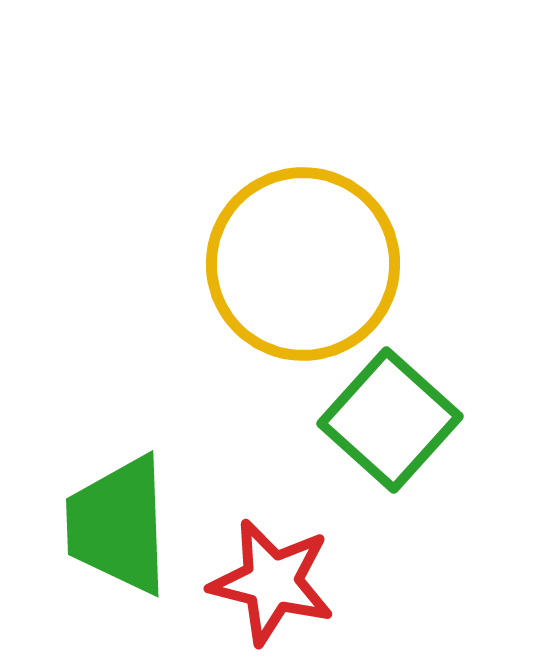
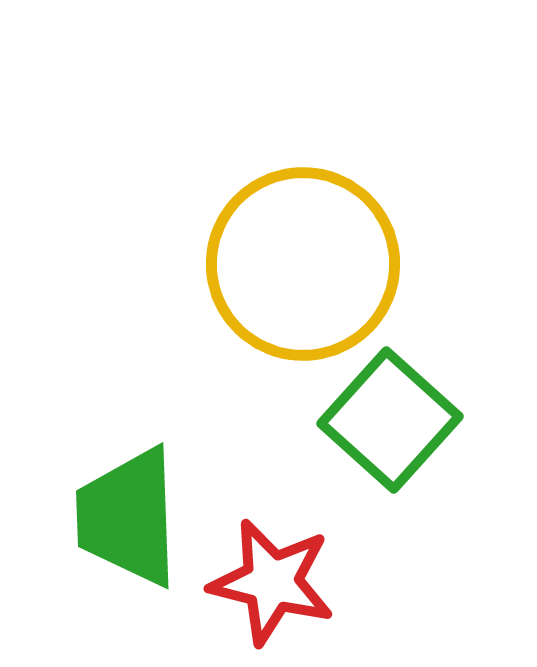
green trapezoid: moved 10 px right, 8 px up
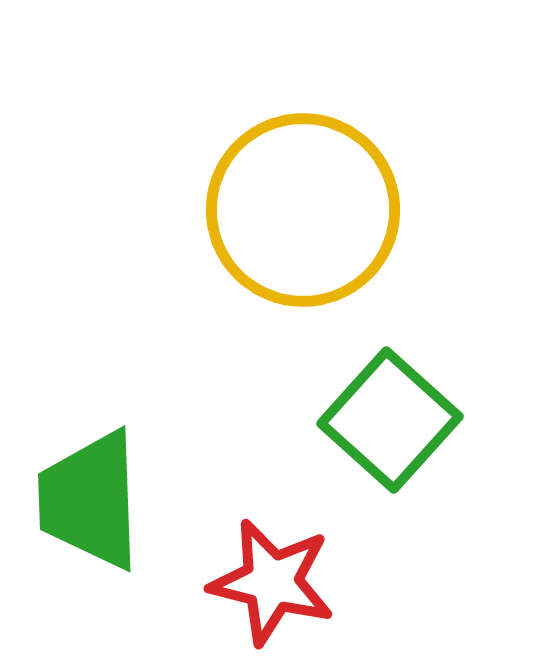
yellow circle: moved 54 px up
green trapezoid: moved 38 px left, 17 px up
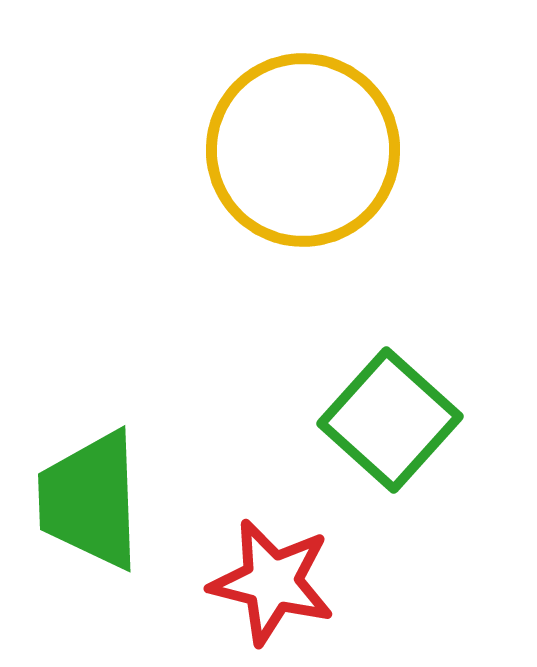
yellow circle: moved 60 px up
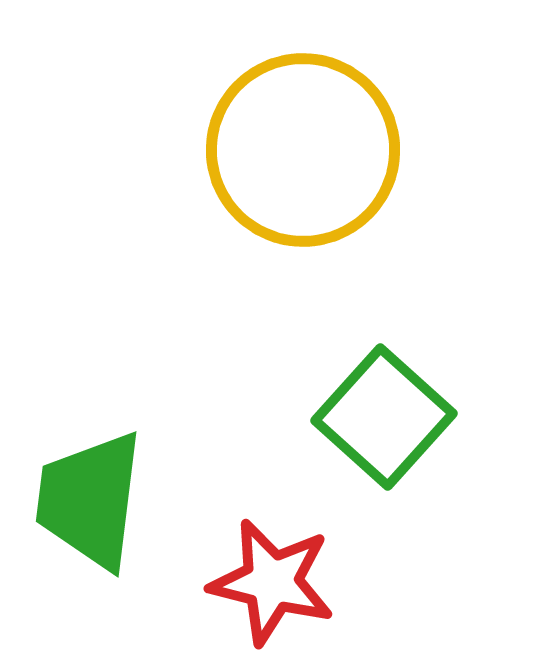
green square: moved 6 px left, 3 px up
green trapezoid: rotated 9 degrees clockwise
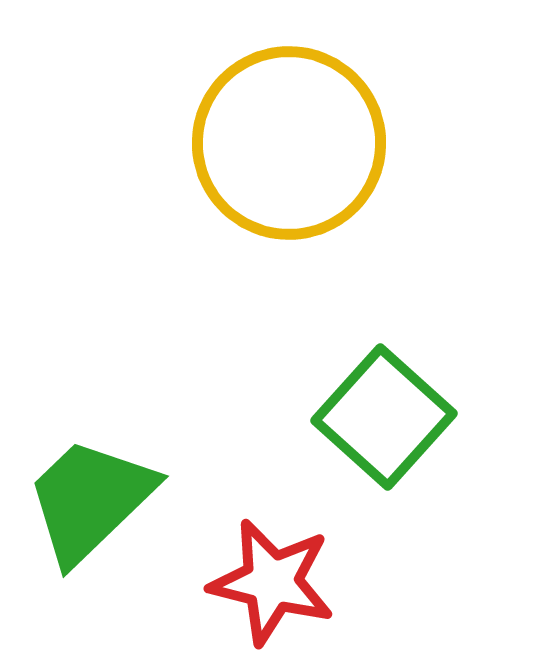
yellow circle: moved 14 px left, 7 px up
green trapezoid: rotated 39 degrees clockwise
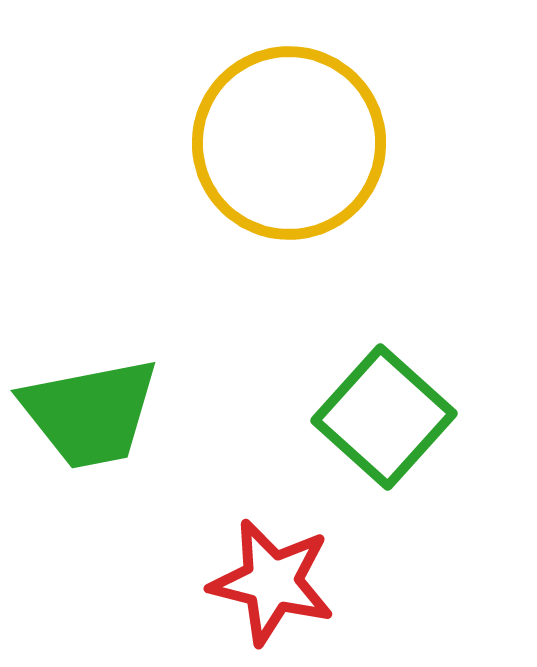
green trapezoid: moved 87 px up; rotated 147 degrees counterclockwise
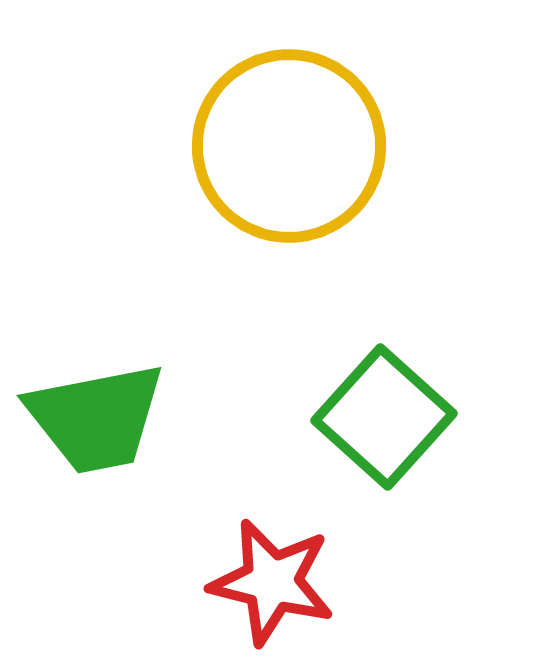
yellow circle: moved 3 px down
green trapezoid: moved 6 px right, 5 px down
